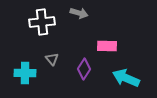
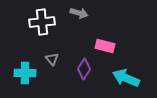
pink rectangle: moved 2 px left; rotated 12 degrees clockwise
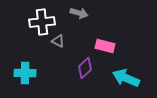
gray triangle: moved 6 px right, 18 px up; rotated 24 degrees counterclockwise
purple diamond: moved 1 px right, 1 px up; rotated 15 degrees clockwise
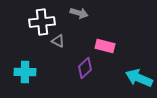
cyan cross: moved 1 px up
cyan arrow: moved 13 px right
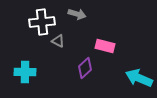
gray arrow: moved 2 px left, 1 px down
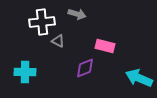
purple diamond: rotated 20 degrees clockwise
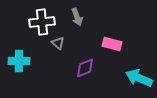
gray arrow: moved 3 px down; rotated 54 degrees clockwise
gray triangle: moved 2 px down; rotated 16 degrees clockwise
pink rectangle: moved 7 px right, 2 px up
cyan cross: moved 6 px left, 11 px up
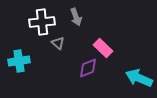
gray arrow: moved 1 px left
pink rectangle: moved 9 px left, 4 px down; rotated 30 degrees clockwise
cyan cross: rotated 10 degrees counterclockwise
purple diamond: moved 3 px right
